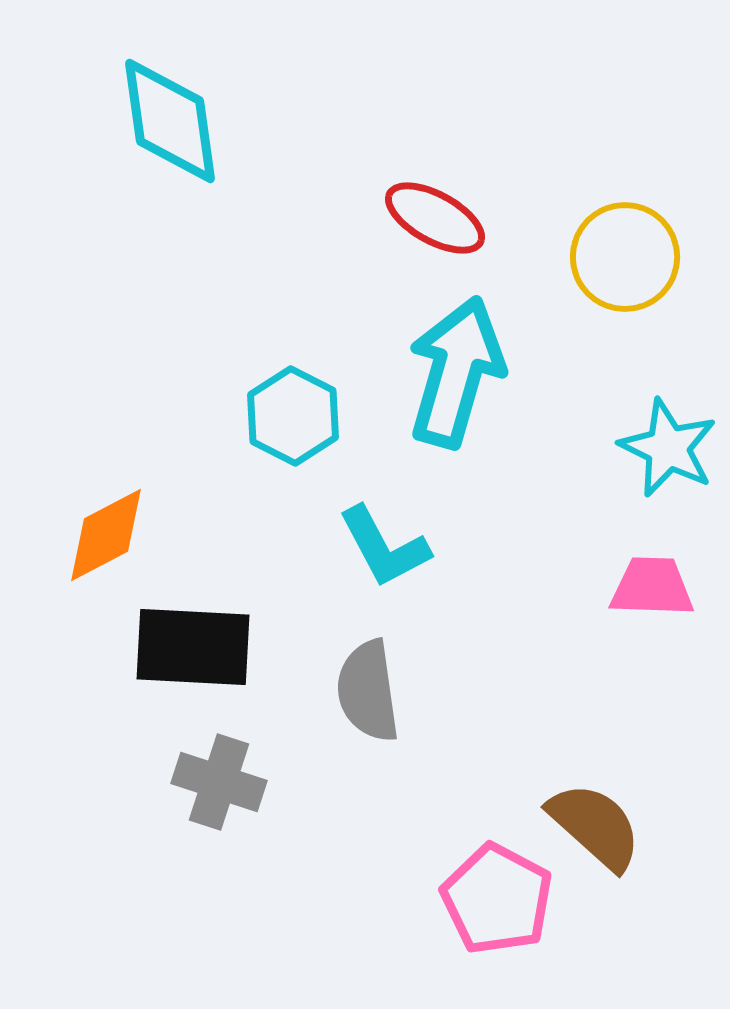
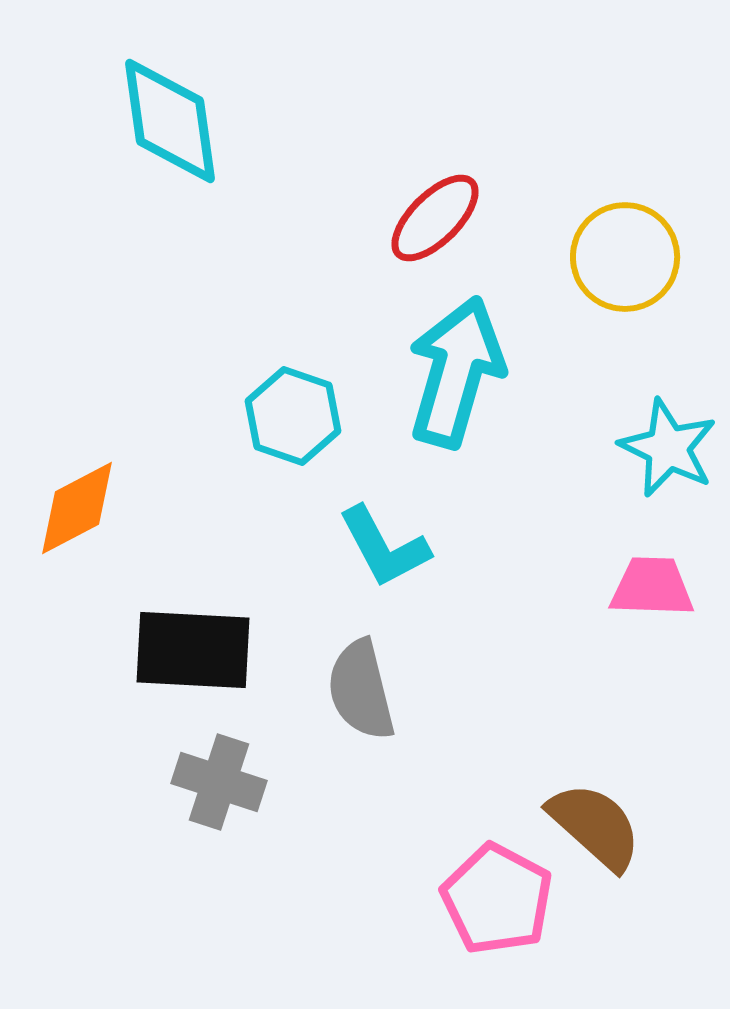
red ellipse: rotated 74 degrees counterclockwise
cyan hexagon: rotated 8 degrees counterclockwise
orange diamond: moved 29 px left, 27 px up
black rectangle: moved 3 px down
gray semicircle: moved 7 px left, 1 px up; rotated 6 degrees counterclockwise
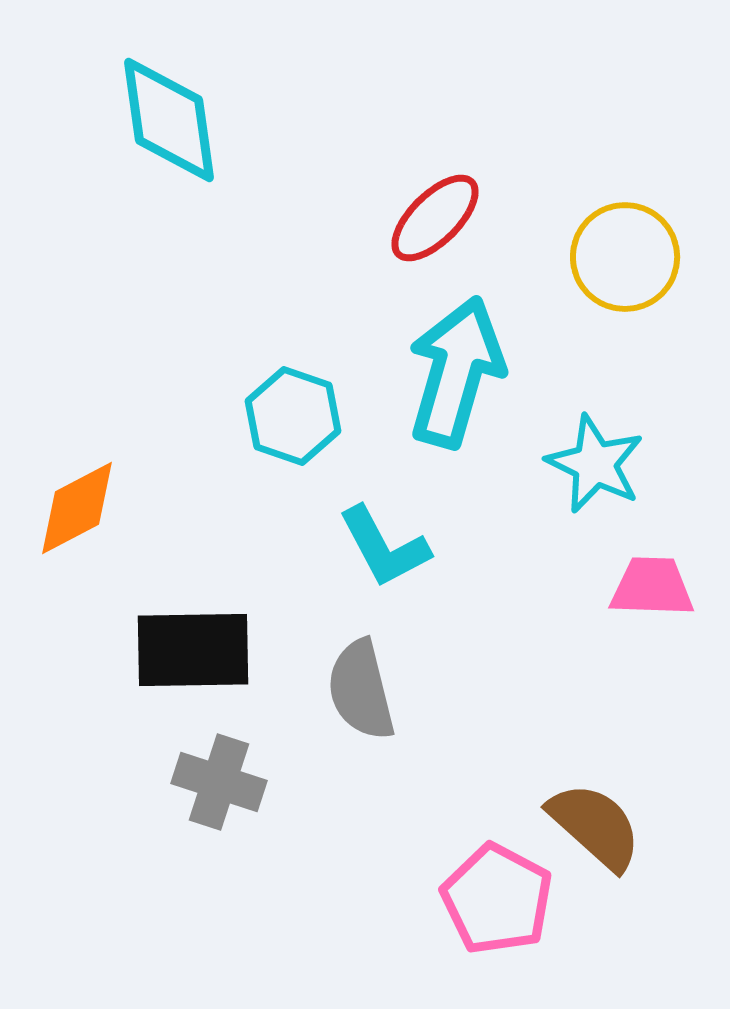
cyan diamond: moved 1 px left, 1 px up
cyan star: moved 73 px left, 16 px down
black rectangle: rotated 4 degrees counterclockwise
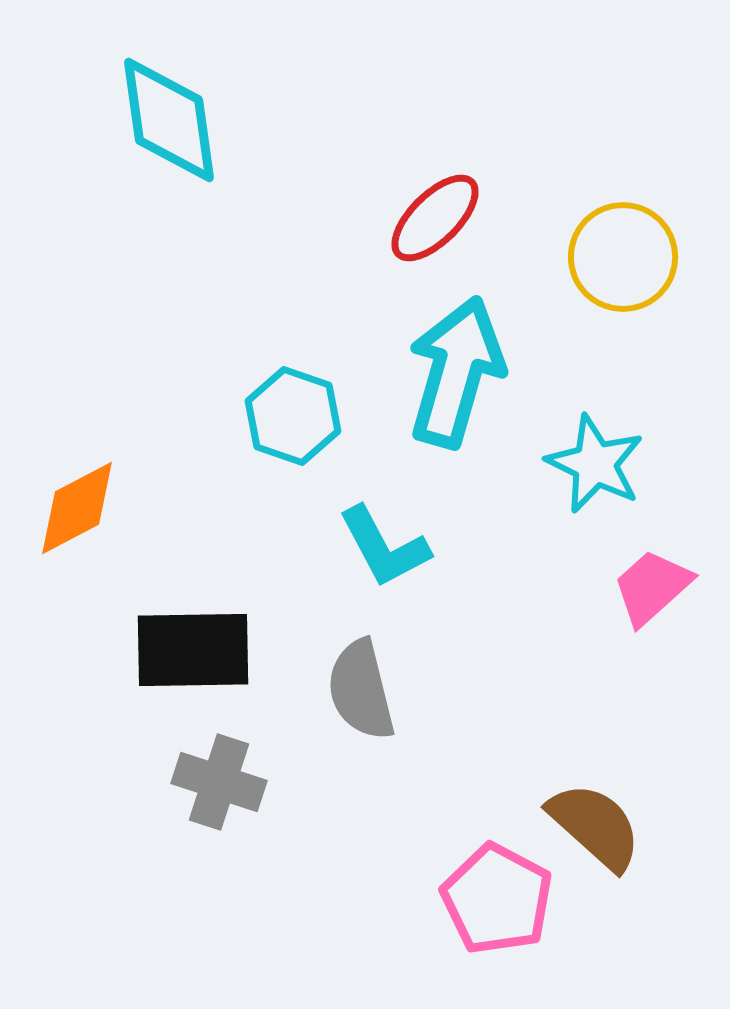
yellow circle: moved 2 px left
pink trapezoid: rotated 44 degrees counterclockwise
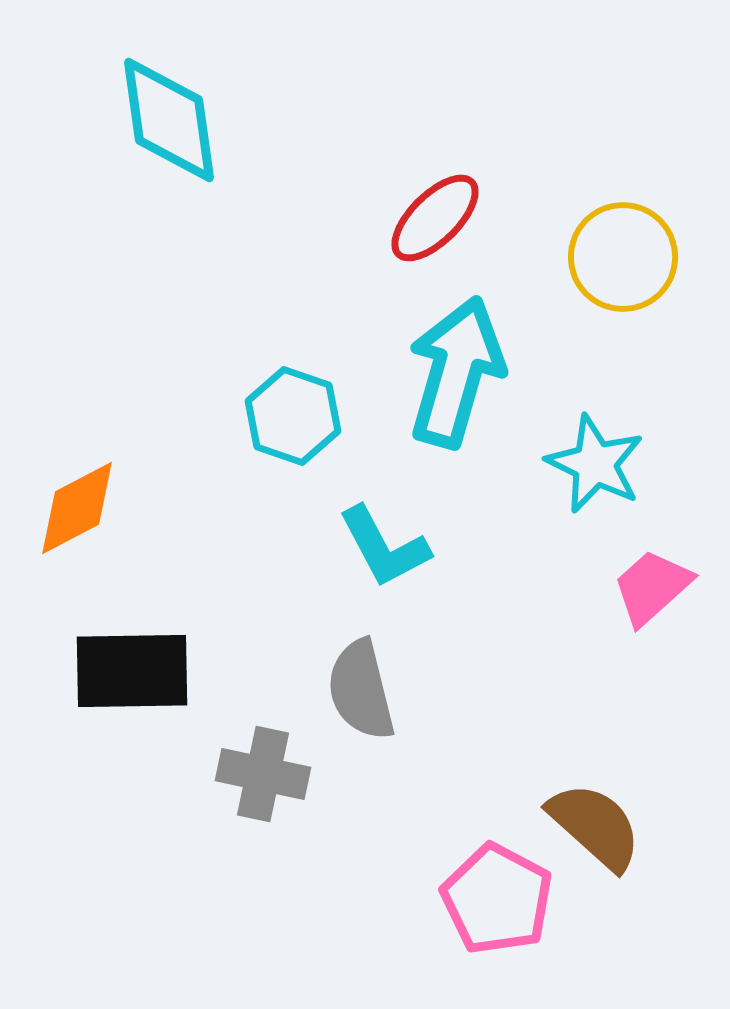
black rectangle: moved 61 px left, 21 px down
gray cross: moved 44 px right, 8 px up; rotated 6 degrees counterclockwise
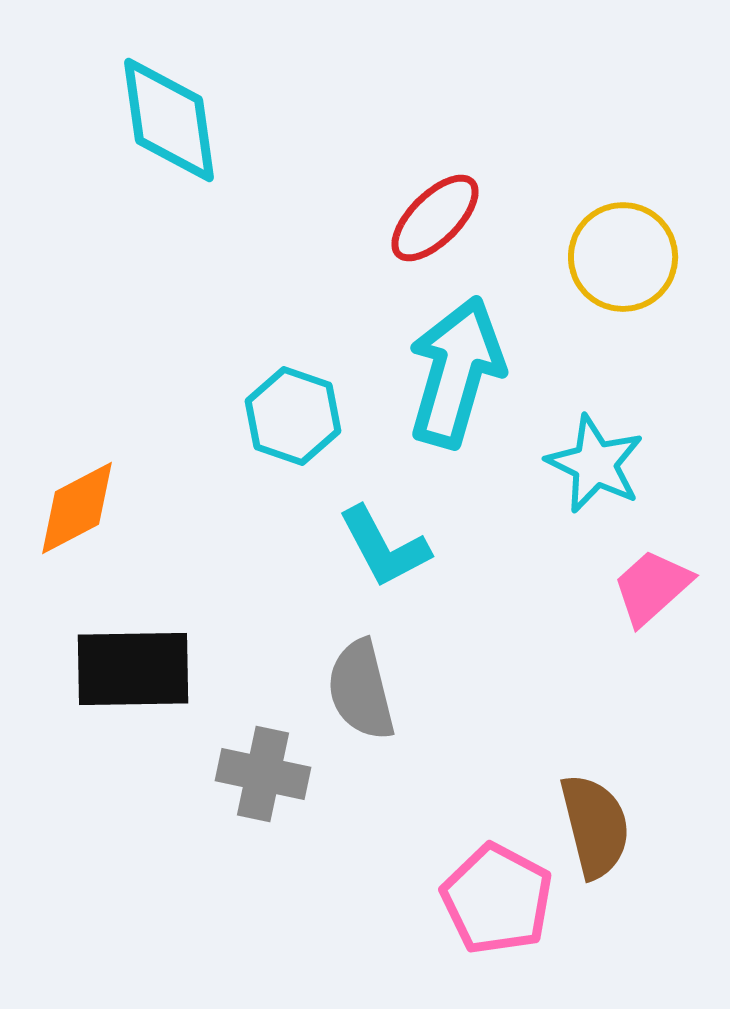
black rectangle: moved 1 px right, 2 px up
brown semicircle: rotated 34 degrees clockwise
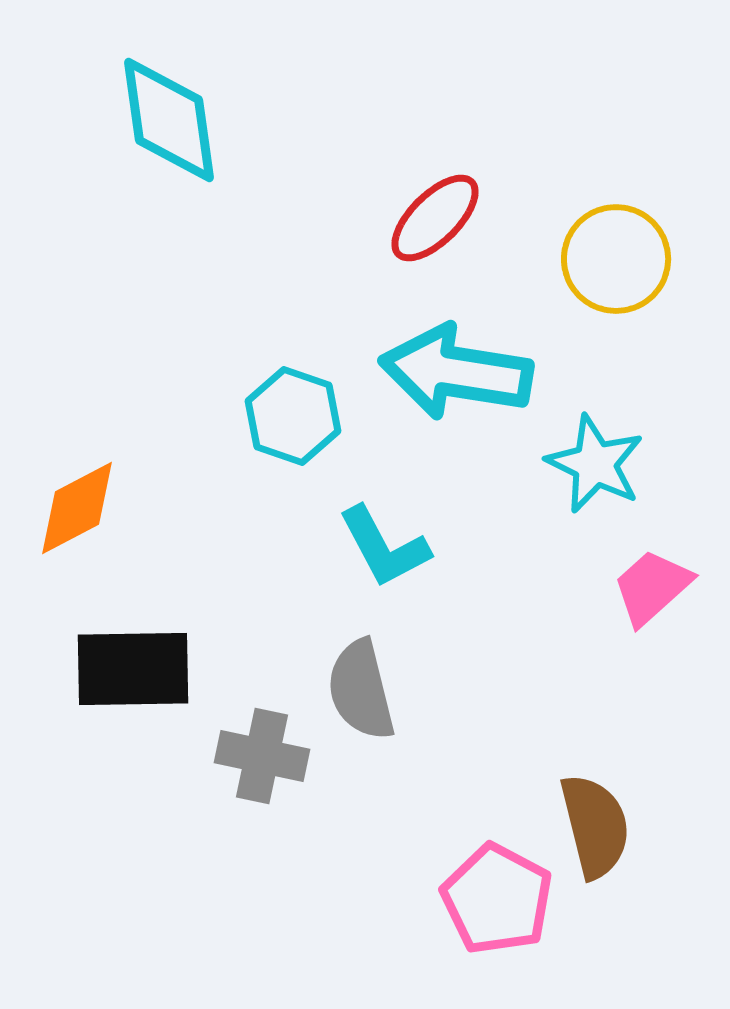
yellow circle: moved 7 px left, 2 px down
cyan arrow: rotated 97 degrees counterclockwise
gray cross: moved 1 px left, 18 px up
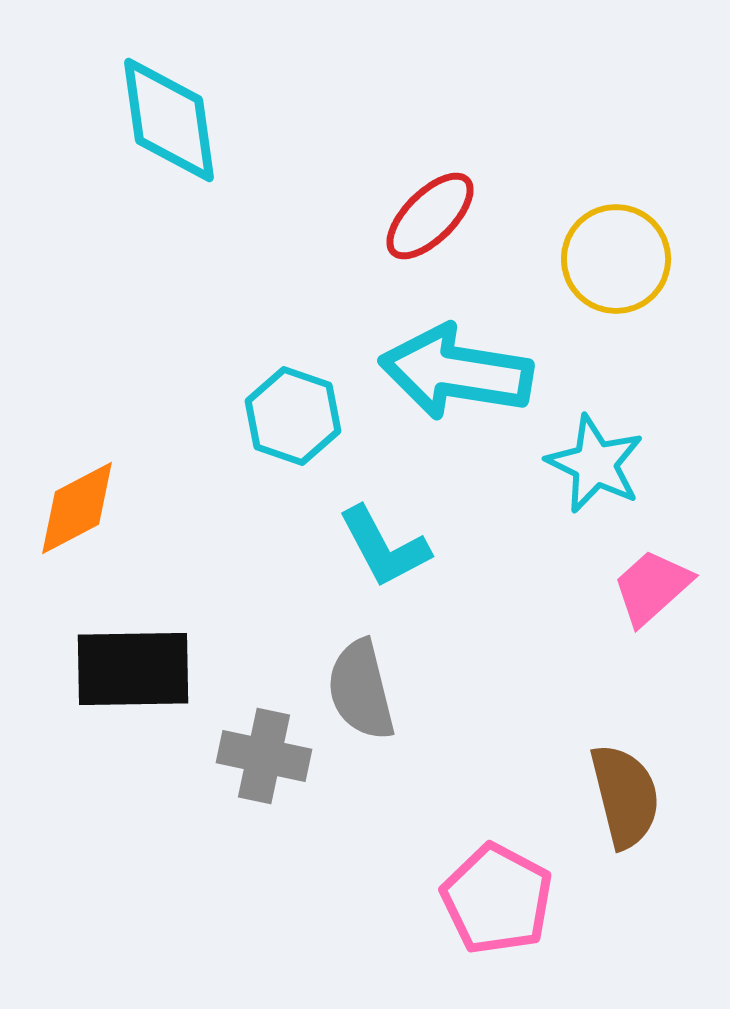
red ellipse: moved 5 px left, 2 px up
gray cross: moved 2 px right
brown semicircle: moved 30 px right, 30 px up
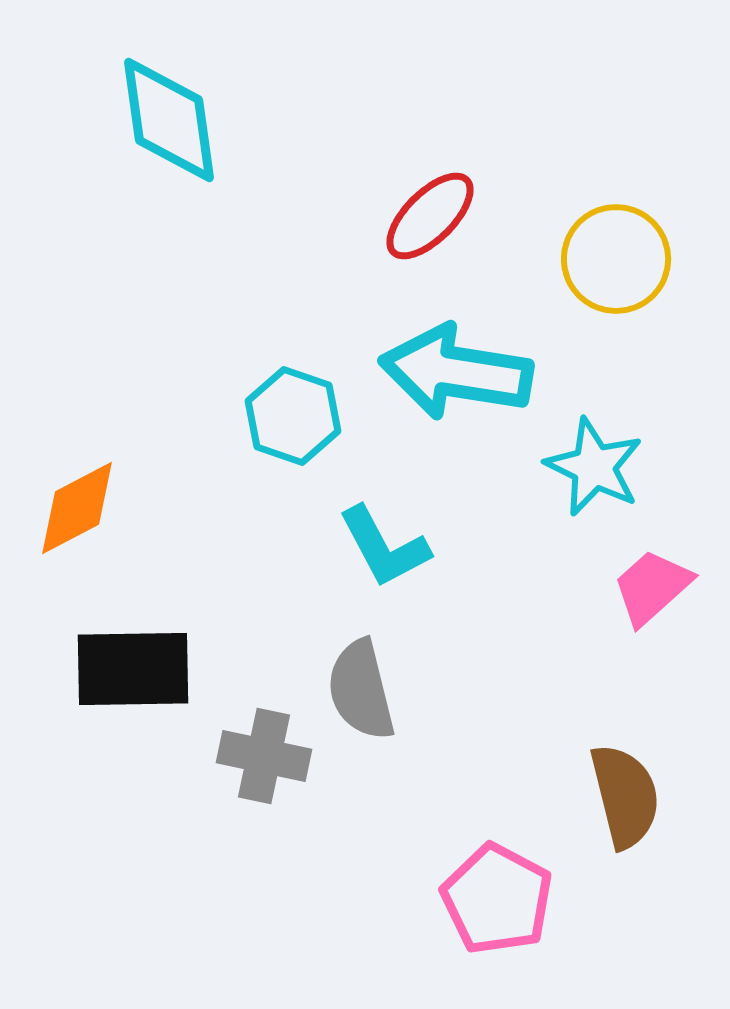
cyan star: moved 1 px left, 3 px down
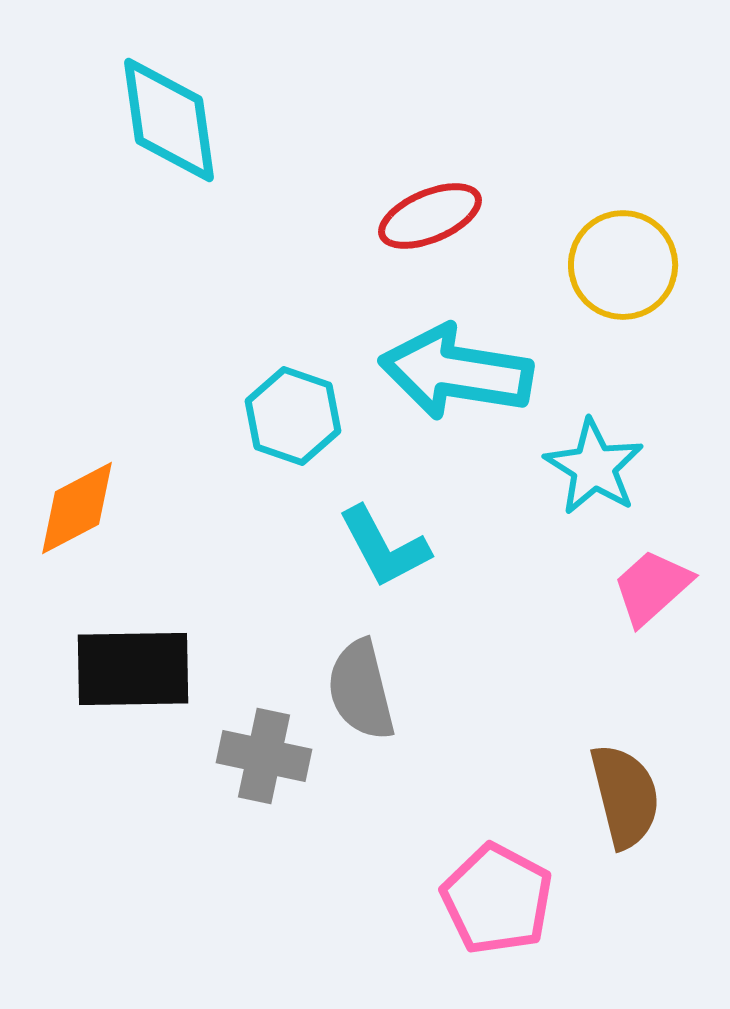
red ellipse: rotated 22 degrees clockwise
yellow circle: moved 7 px right, 6 px down
cyan star: rotated 6 degrees clockwise
